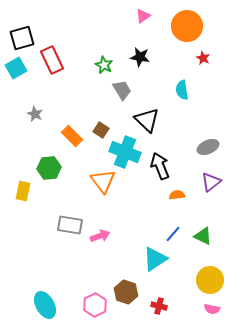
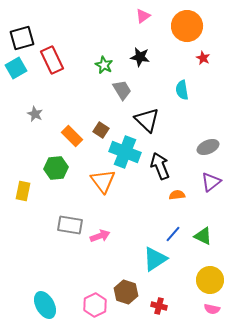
green hexagon: moved 7 px right
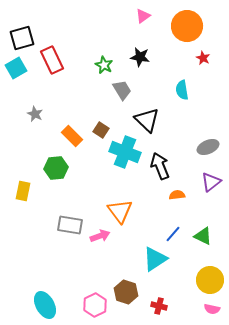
orange triangle: moved 17 px right, 30 px down
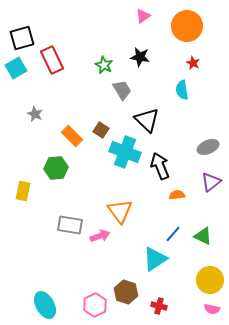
red star: moved 10 px left, 5 px down
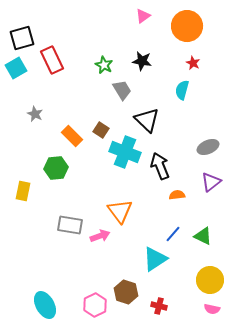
black star: moved 2 px right, 4 px down
cyan semicircle: rotated 24 degrees clockwise
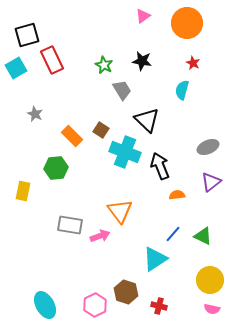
orange circle: moved 3 px up
black square: moved 5 px right, 3 px up
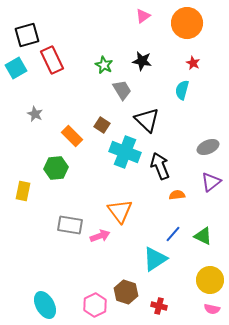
brown square: moved 1 px right, 5 px up
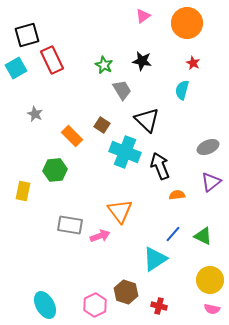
green hexagon: moved 1 px left, 2 px down
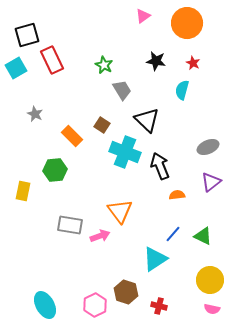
black star: moved 14 px right
